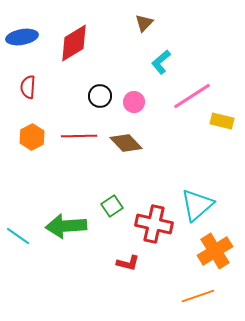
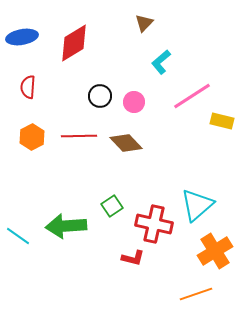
red L-shape: moved 5 px right, 5 px up
orange line: moved 2 px left, 2 px up
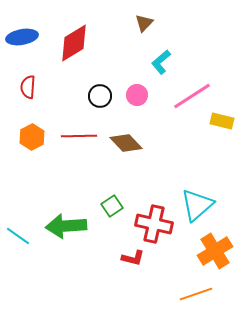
pink circle: moved 3 px right, 7 px up
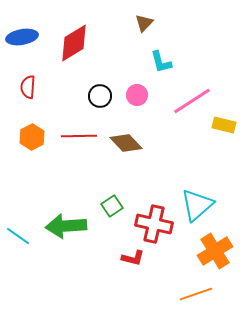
cyan L-shape: rotated 65 degrees counterclockwise
pink line: moved 5 px down
yellow rectangle: moved 2 px right, 4 px down
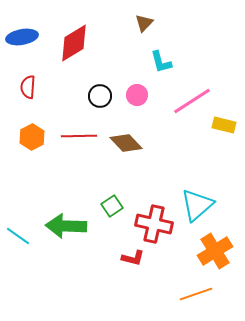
green arrow: rotated 6 degrees clockwise
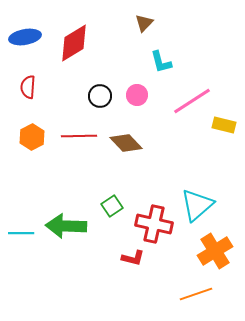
blue ellipse: moved 3 px right
cyan line: moved 3 px right, 3 px up; rotated 35 degrees counterclockwise
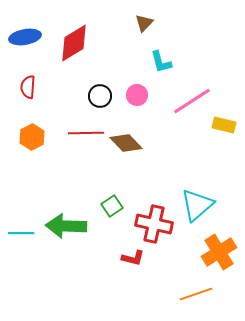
red line: moved 7 px right, 3 px up
orange cross: moved 4 px right, 1 px down
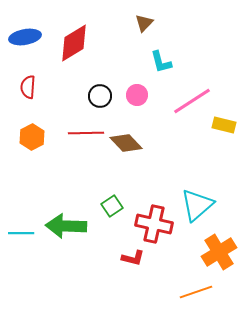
orange line: moved 2 px up
